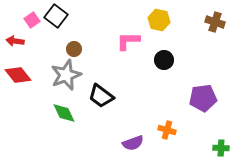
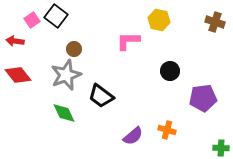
black circle: moved 6 px right, 11 px down
purple semicircle: moved 7 px up; rotated 20 degrees counterclockwise
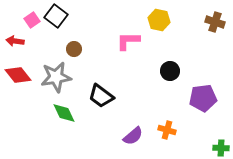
gray star: moved 10 px left, 2 px down; rotated 12 degrees clockwise
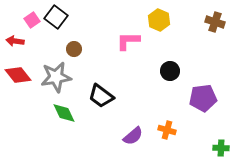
black square: moved 1 px down
yellow hexagon: rotated 10 degrees clockwise
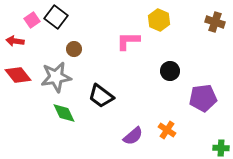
orange cross: rotated 18 degrees clockwise
